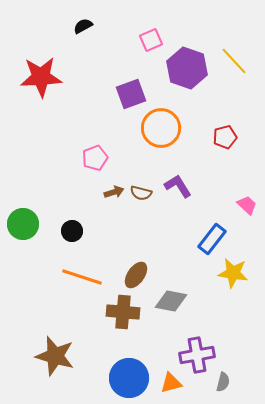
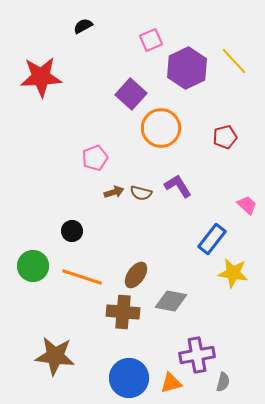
purple hexagon: rotated 15 degrees clockwise
purple square: rotated 28 degrees counterclockwise
green circle: moved 10 px right, 42 px down
brown star: rotated 9 degrees counterclockwise
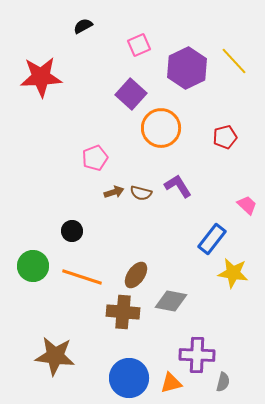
pink square: moved 12 px left, 5 px down
purple cross: rotated 12 degrees clockwise
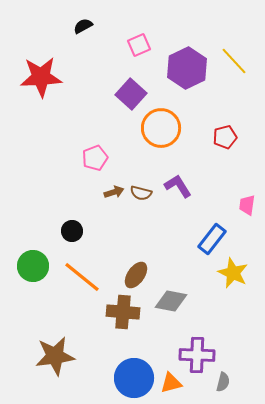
pink trapezoid: rotated 125 degrees counterclockwise
yellow star: rotated 16 degrees clockwise
orange line: rotated 21 degrees clockwise
brown star: rotated 15 degrees counterclockwise
blue circle: moved 5 px right
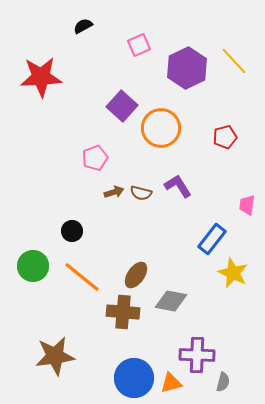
purple square: moved 9 px left, 12 px down
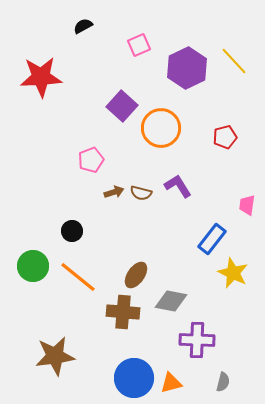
pink pentagon: moved 4 px left, 2 px down
orange line: moved 4 px left
purple cross: moved 15 px up
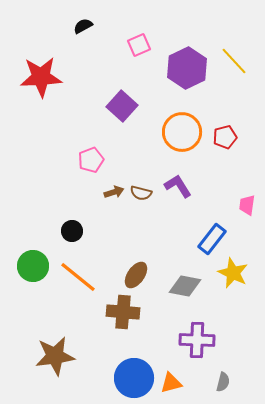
orange circle: moved 21 px right, 4 px down
gray diamond: moved 14 px right, 15 px up
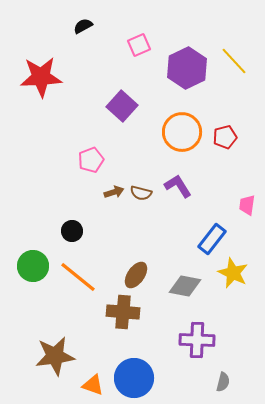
orange triangle: moved 78 px left, 2 px down; rotated 35 degrees clockwise
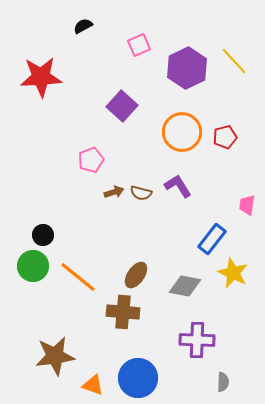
black circle: moved 29 px left, 4 px down
blue circle: moved 4 px right
gray semicircle: rotated 12 degrees counterclockwise
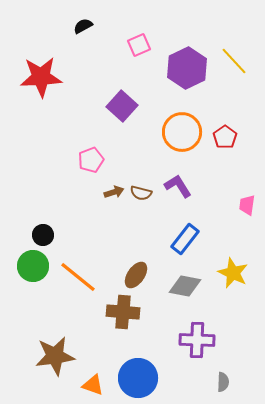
red pentagon: rotated 20 degrees counterclockwise
blue rectangle: moved 27 px left
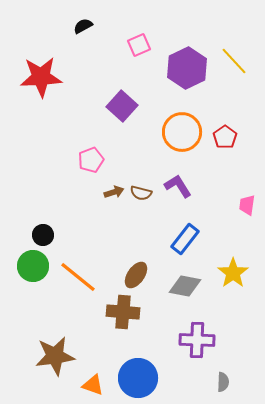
yellow star: rotated 12 degrees clockwise
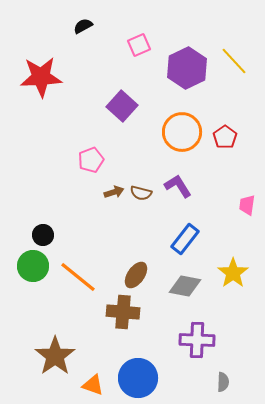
brown star: rotated 27 degrees counterclockwise
